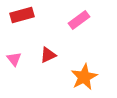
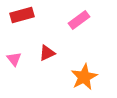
red triangle: moved 1 px left, 2 px up
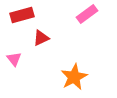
pink rectangle: moved 8 px right, 6 px up
red triangle: moved 6 px left, 15 px up
orange star: moved 10 px left
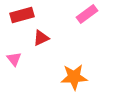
orange star: rotated 24 degrees clockwise
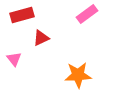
orange star: moved 4 px right, 2 px up
